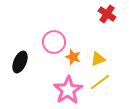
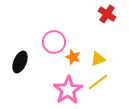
yellow line: moved 2 px left
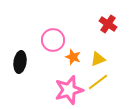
red cross: moved 1 px right, 10 px down
pink circle: moved 1 px left, 2 px up
black ellipse: rotated 15 degrees counterclockwise
pink star: moved 1 px right; rotated 16 degrees clockwise
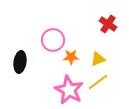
orange star: moved 2 px left; rotated 21 degrees counterclockwise
pink star: rotated 28 degrees counterclockwise
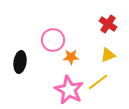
yellow triangle: moved 10 px right, 4 px up
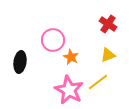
orange star: rotated 28 degrees clockwise
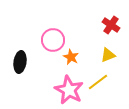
red cross: moved 3 px right, 1 px down
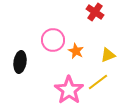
red cross: moved 16 px left, 13 px up
orange star: moved 5 px right, 6 px up
pink star: rotated 8 degrees clockwise
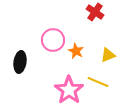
yellow line: rotated 60 degrees clockwise
